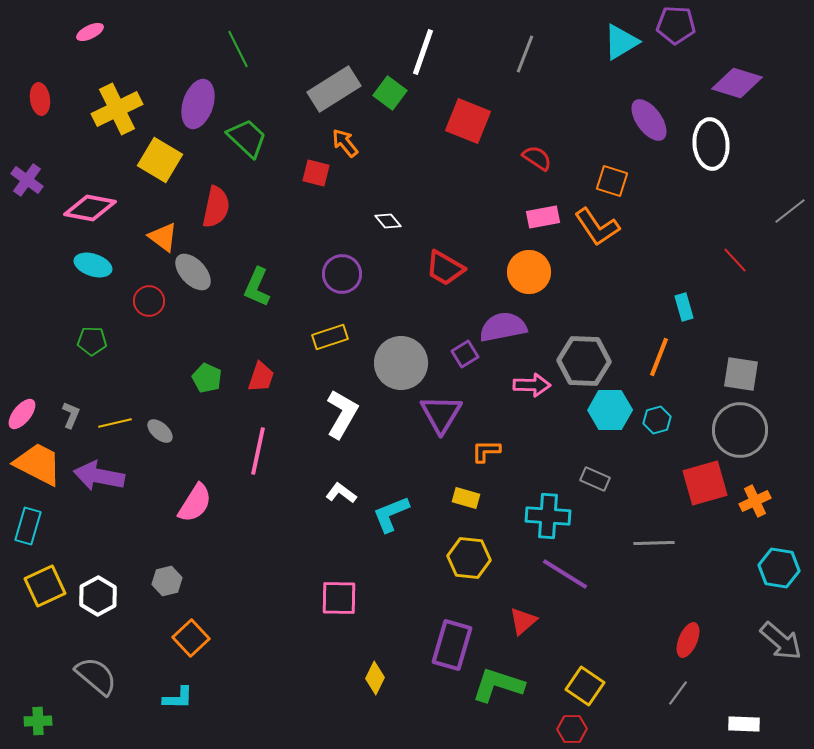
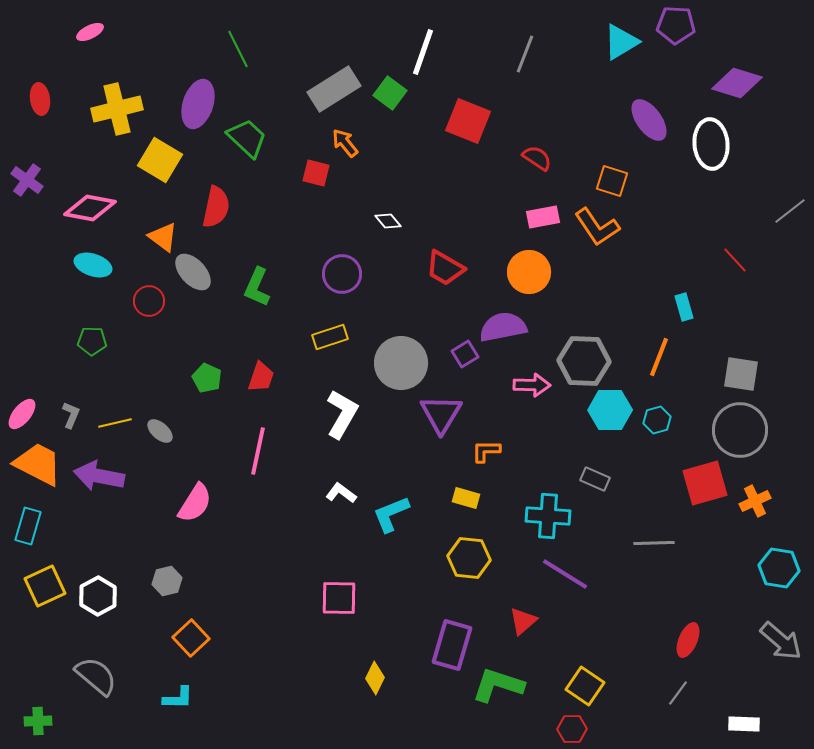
yellow cross at (117, 109): rotated 12 degrees clockwise
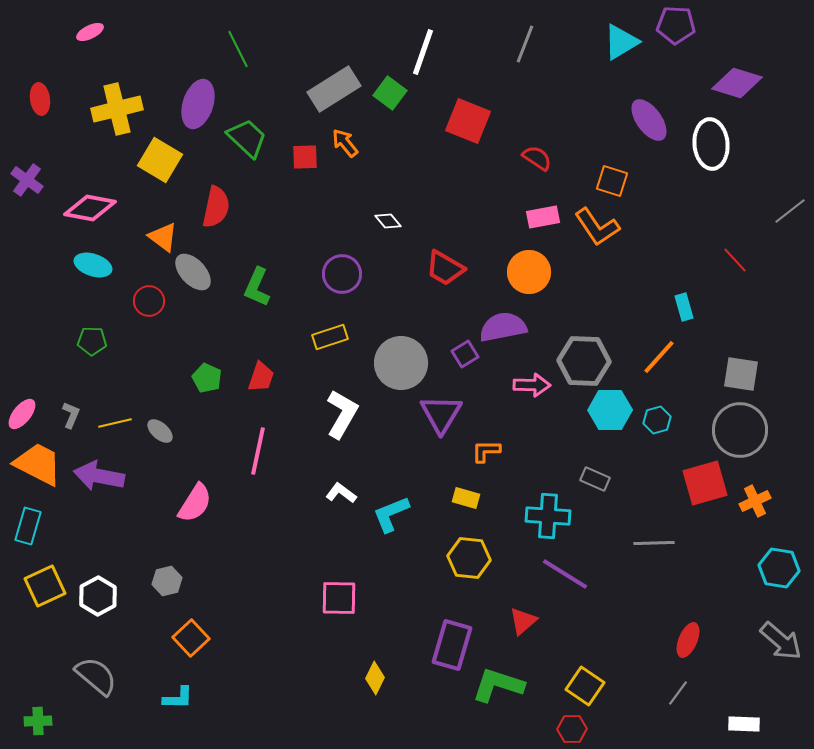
gray line at (525, 54): moved 10 px up
red square at (316, 173): moved 11 px left, 16 px up; rotated 16 degrees counterclockwise
orange line at (659, 357): rotated 21 degrees clockwise
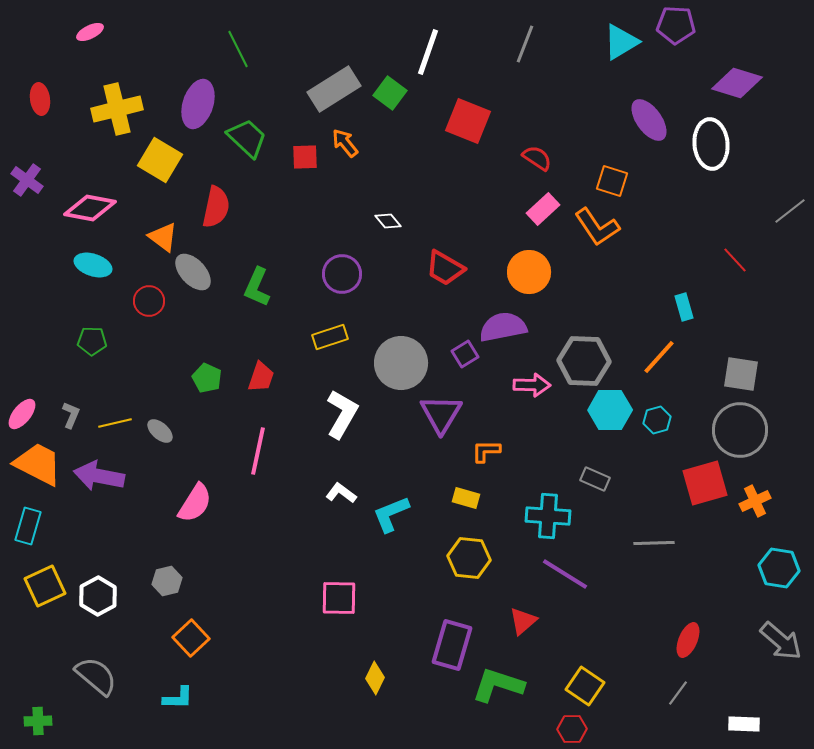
white line at (423, 52): moved 5 px right
pink rectangle at (543, 217): moved 8 px up; rotated 32 degrees counterclockwise
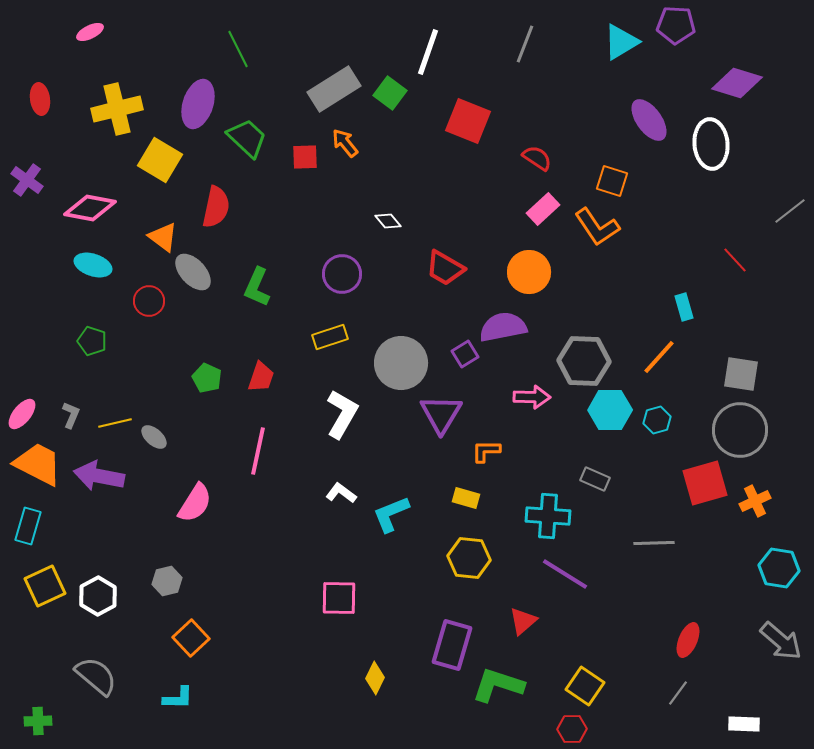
green pentagon at (92, 341): rotated 16 degrees clockwise
pink arrow at (532, 385): moved 12 px down
gray ellipse at (160, 431): moved 6 px left, 6 px down
